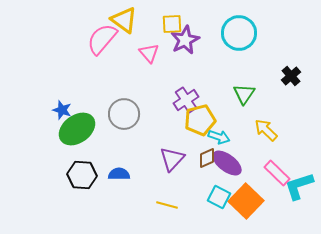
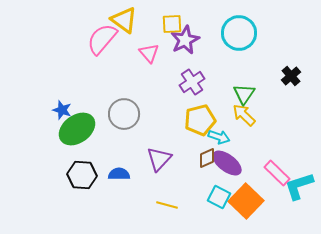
purple cross: moved 6 px right, 18 px up
yellow arrow: moved 22 px left, 15 px up
purple triangle: moved 13 px left
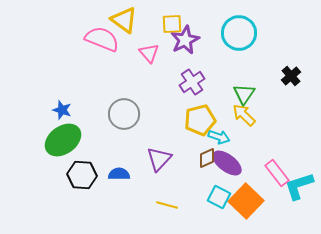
pink semicircle: rotated 72 degrees clockwise
green ellipse: moved 14 px left, 11 px down
pink rectangle: rotated 8 degrees clockwise
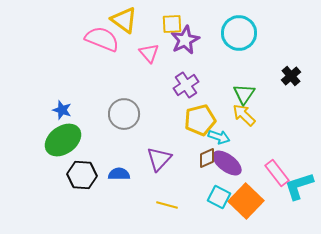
purple cross: moved 6 px left, 3 px down
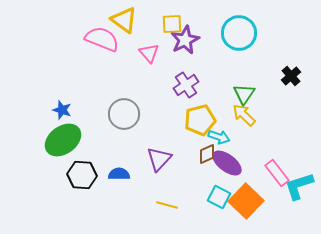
brown diamond: moved 4 px up
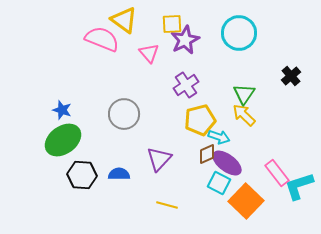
cyan square: moved 14 px up
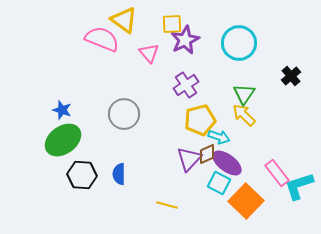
cyan circle: moved 10 px down
purple triangle: moved 30 px right
blue semicircle: rotated 90 degrees counterclockwise
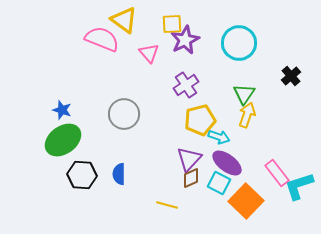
yellow arrow: moved 3 px right; rotated 65 degrees clockwise
brown diamond: moved 16 px left, 24 px down
